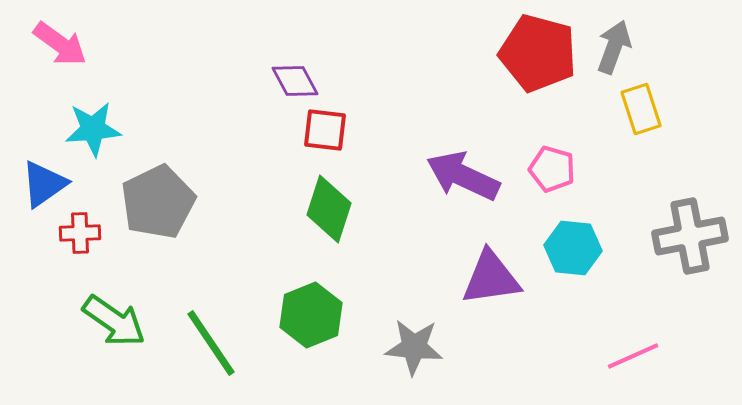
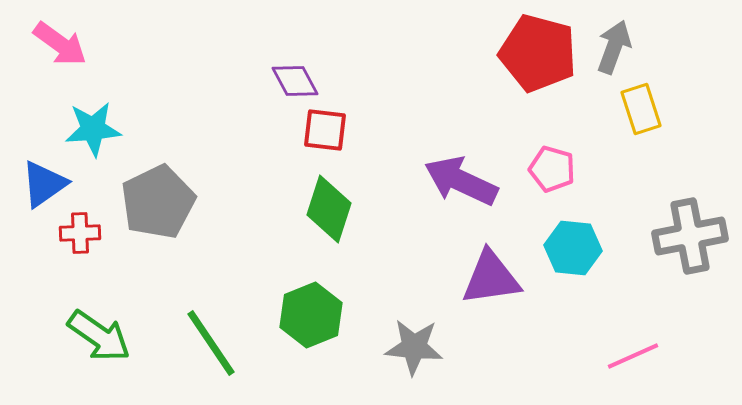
purple arrow: moved 2 px left, 5 px down
green arrow: moved 15 px left, 15 px down
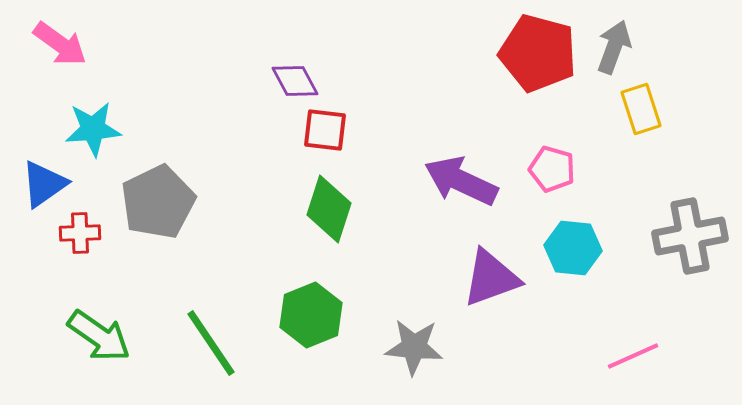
purple triangle: rotated 12 degrees counterclockwise
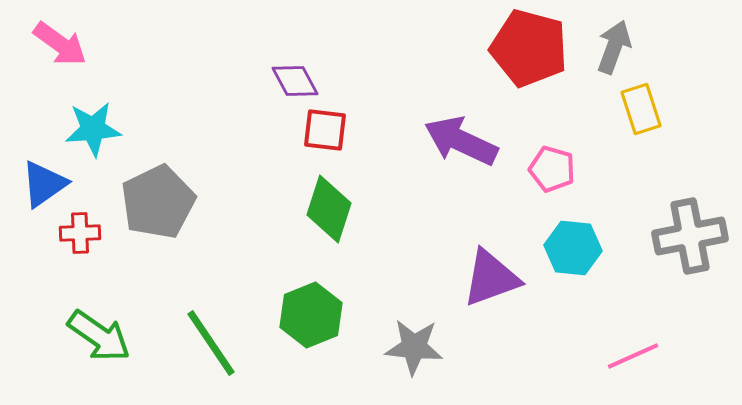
red pentagon: moved 9 px left, 5 px up
purple arrow: moved 40 px up
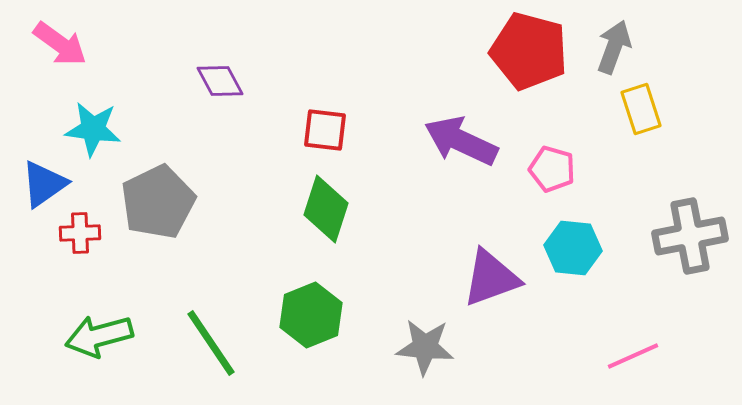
red pentagon: moved 3 px down
purple diamond: moved 75 px left
cyan star: rotated 12 degrees clockwise
green diamond: moved 3 px left
green arrow: rotated 130 degrees clockwise
gray star: moved 11 px right
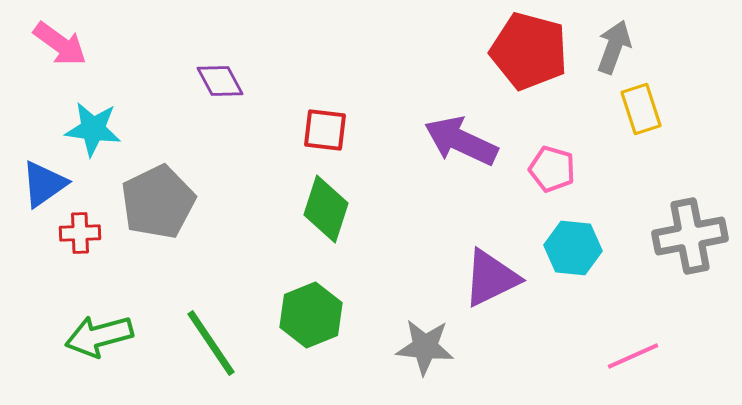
purple triangle: rotated 6 degrees counterclockwise
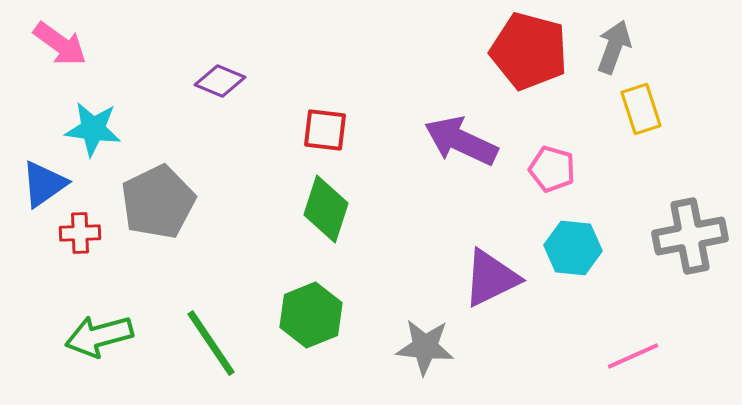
purple diamond: rotated 39 degrees counterclockwise
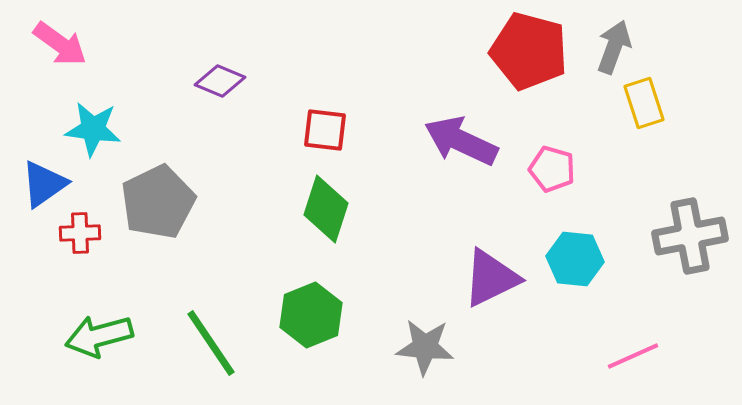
yellow rectangle: moved 3 px right, 6 px up
cyan hexagon: moved 2 px right, 11 px down
